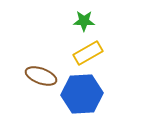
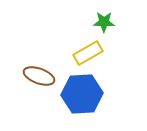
green star: moved 20 px right, 1 px down
brown ellipse: moved 2 px left
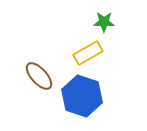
brown ellipse: rotated 28 degrees clockwise
blue hexagon: moved 2 px down; rotated 21 degrees clockwise
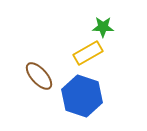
green star: moved 1 px left, 5 px down
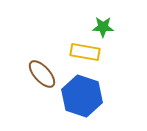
yellow rectangle: moved 3 px left, 1 px up; rotated 40 degrees clockwise
brown ellipse: moved 3 px right, 2 px up
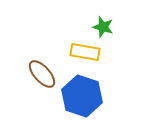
green star: rotated 15 degrees clockwise
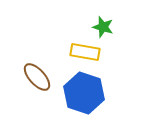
brown ellipse: moved 5 px left, 3 px down
blue hexagon: moved 2 px right, 3 px up
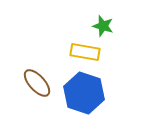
green star: moved 1 px up
brown ellipse: moved 6 px down
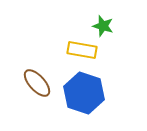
yellow rectangle: moved 3 px left, 2 px up
